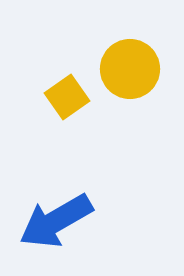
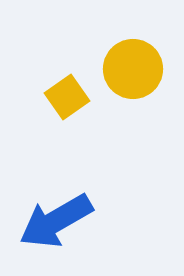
yellow circle: moved 3 px right
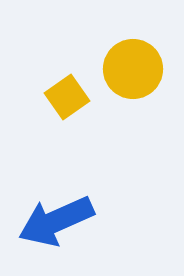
blue arrow: rotated 6 degrees clockwise
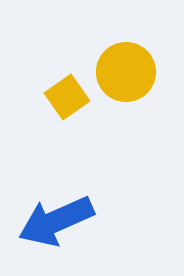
yellow circle: moved 7 px left, 3 px down
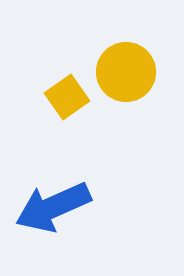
blue arrow: moved 3 px left, 14 px up
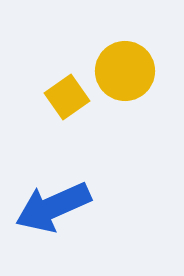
yellow circle: moved 1 px left, 1 px up
